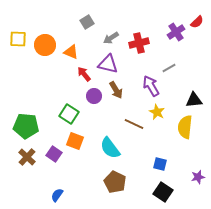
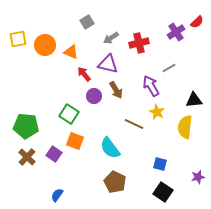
yellow square: rotated 12 degrees counterclockwise
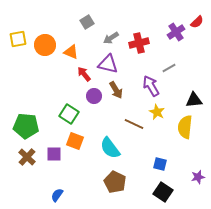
purple square: rotated 35 degrees counterclockwise
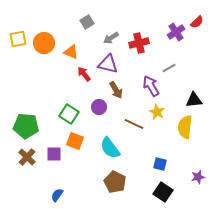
orange circle: moved 1 px left, 2 px up
purple circle: moved 5 px right, 11 px down
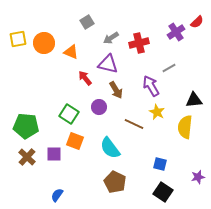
red arrow: moved 1 px right, 4 px down
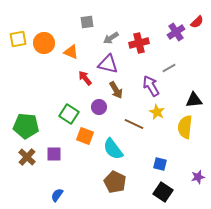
gray square: rotated 24 degrees clockwise
orange square: moved 10 px right, 5 px up
cyan semicircle: moved 3 px right, 1 px down
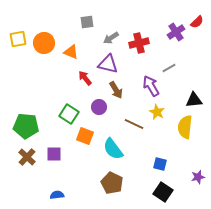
brown pentagon: moved 3 px left, 1 px down
blue semicircle: rotated 48 degrees clockwise
